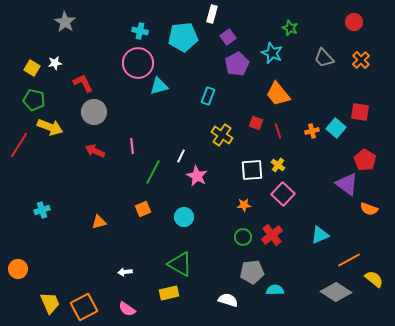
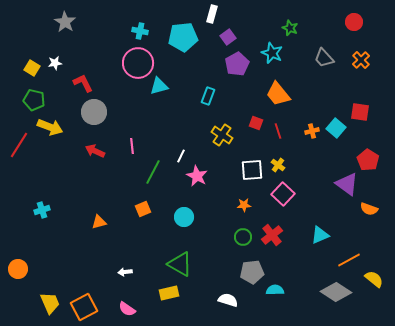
red pentagon at (365, 160): moved 3 px right
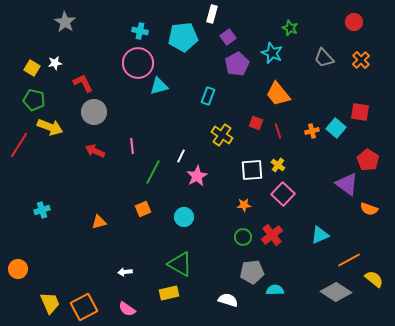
pink star at (197, 176): rotated 15 degrees clockwise
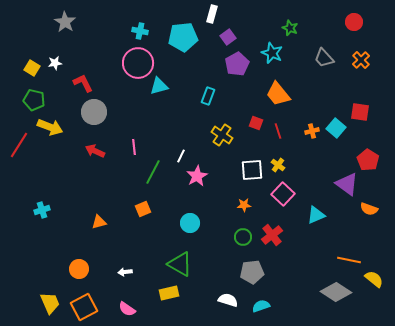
pink line at (132, 146): moved 2 px right, 1 px down
cyan circle at (184, 217): moved 6 px right, 6 px down
cyan triangle at (320, 235): moved 4 px left, 20 px up
orange line at (349, 260): rotated 40 degrees clockwise
orange circle at (18, 269): moved 61 px right
cyan semicircle at (275, 290): moved 14 px left, 16 px down; rotated 18 degrees counterclockwise
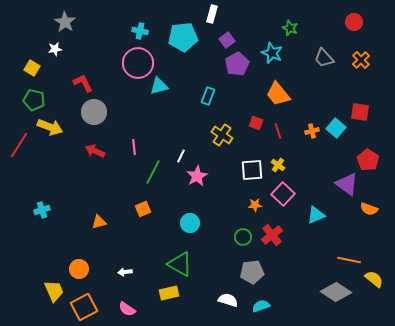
purple square at (228, 37): moved 1 px left, 3 px down
white star at (55, 63): moved 14 px up
orange star at (244, 205): moved 11 px right
yellow trapezoid at (50, 303): moved 4 px right, 12 px up
